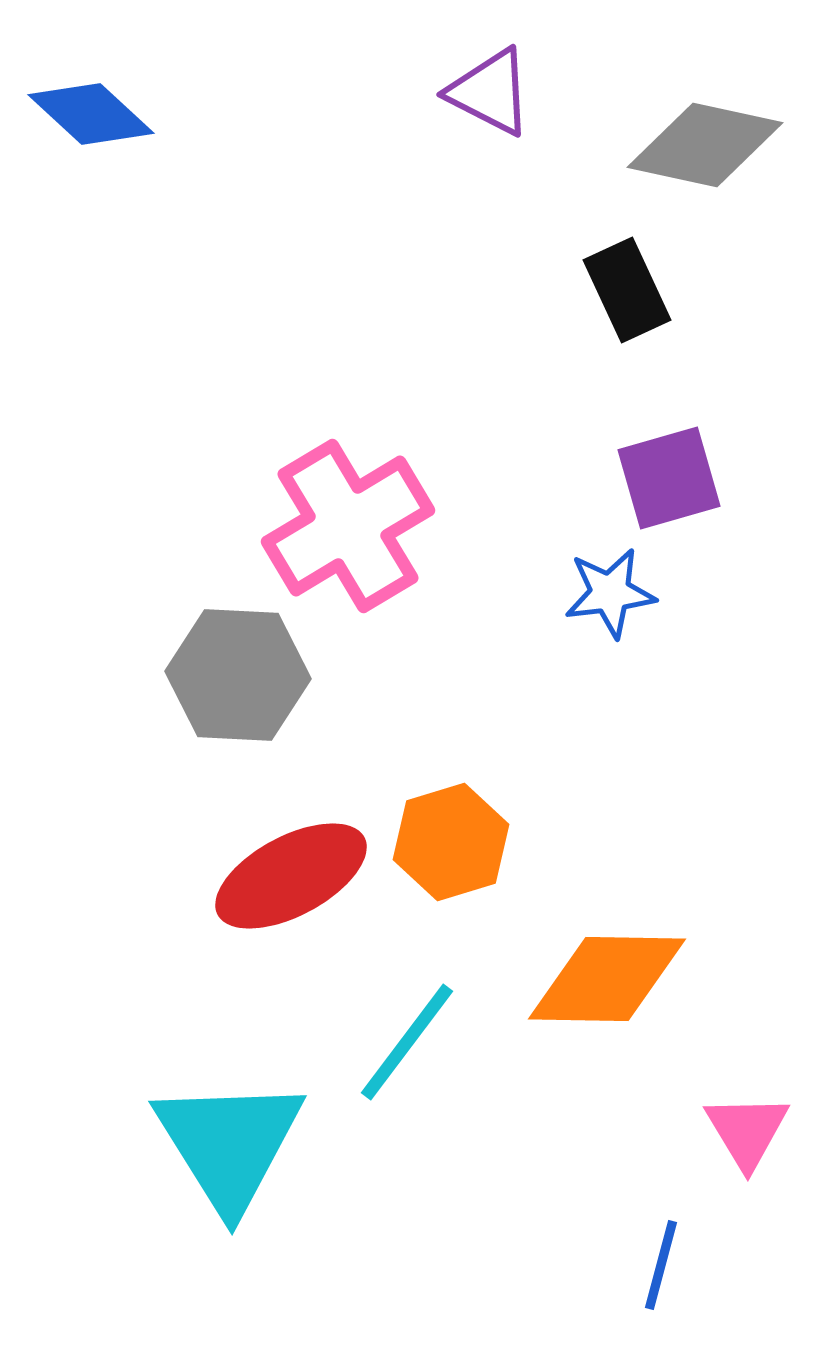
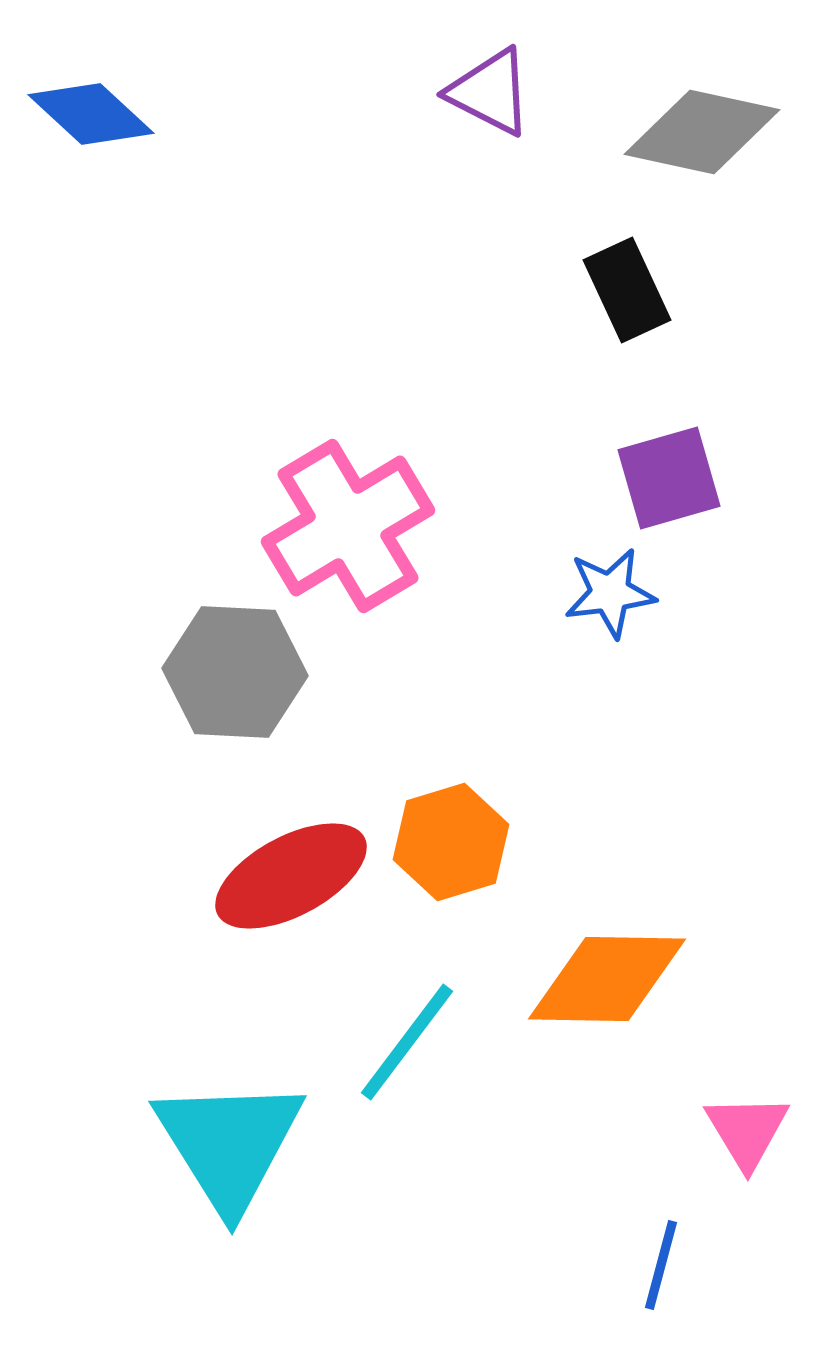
gray diamond: moved 3 px left, 13 px up
gray hexagon: moved 3 px left, 3 px up
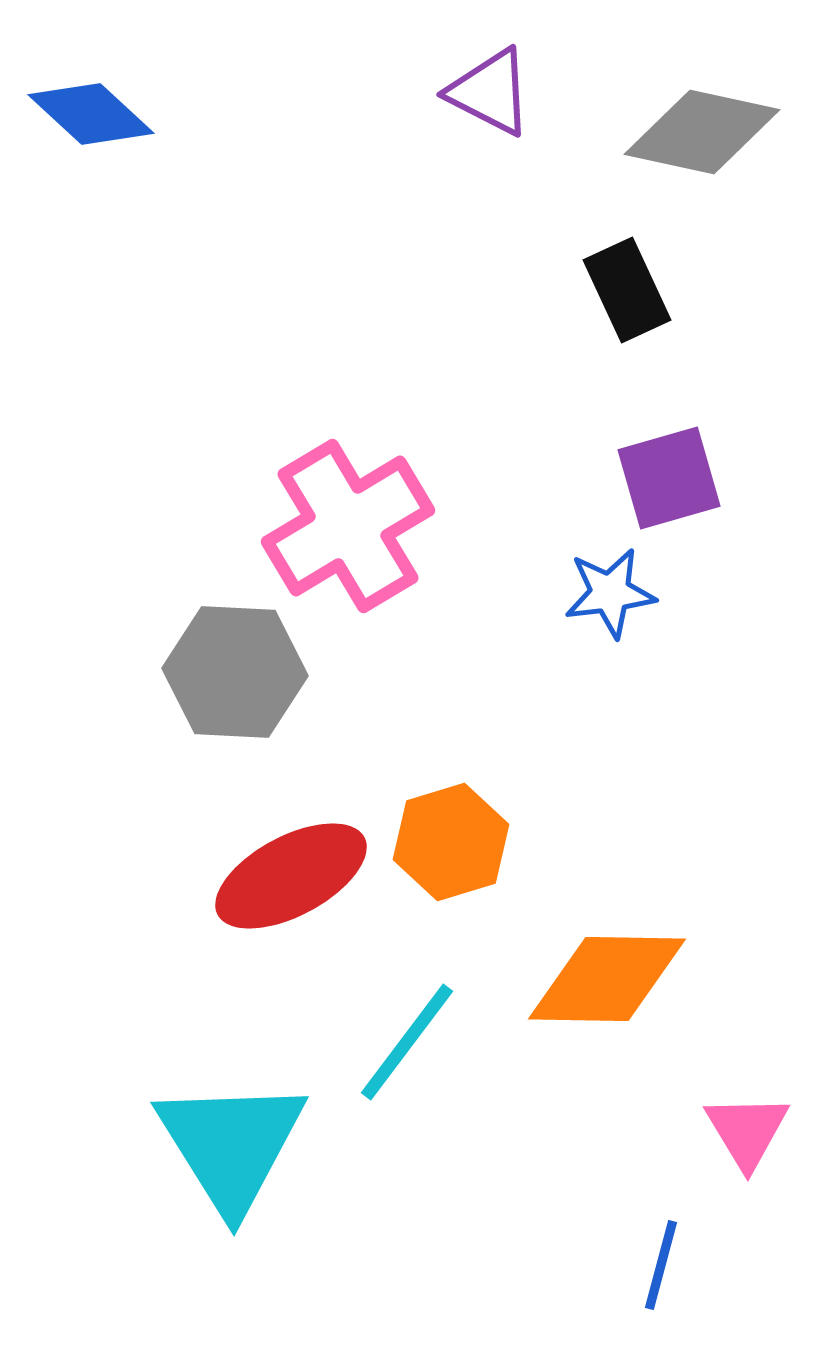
cyan triangle: moved 2 px right, 1 px down
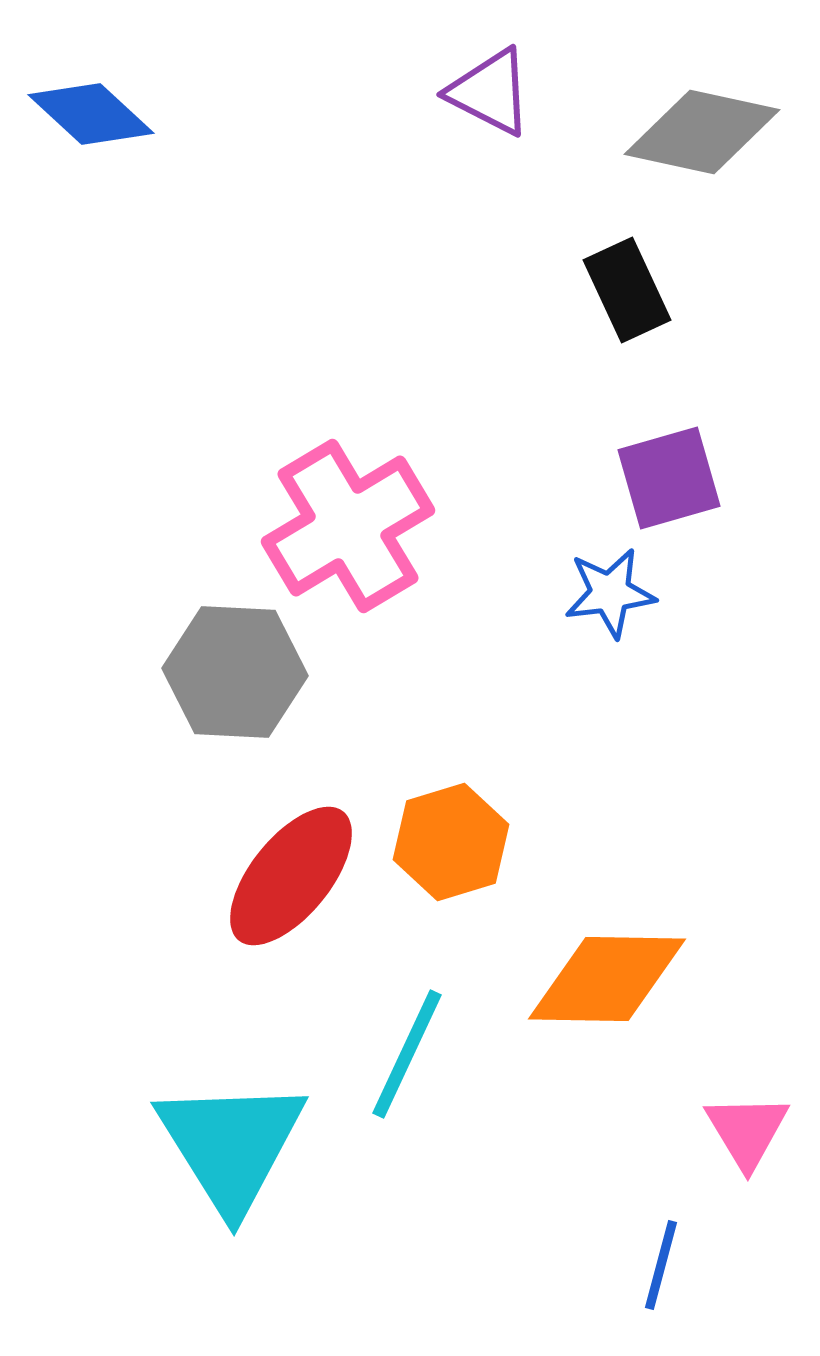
red ellipse: rotated 23 degrees counterclockwise
cyan line: moved 12 px down; rotated 12 degrees counterclockwise
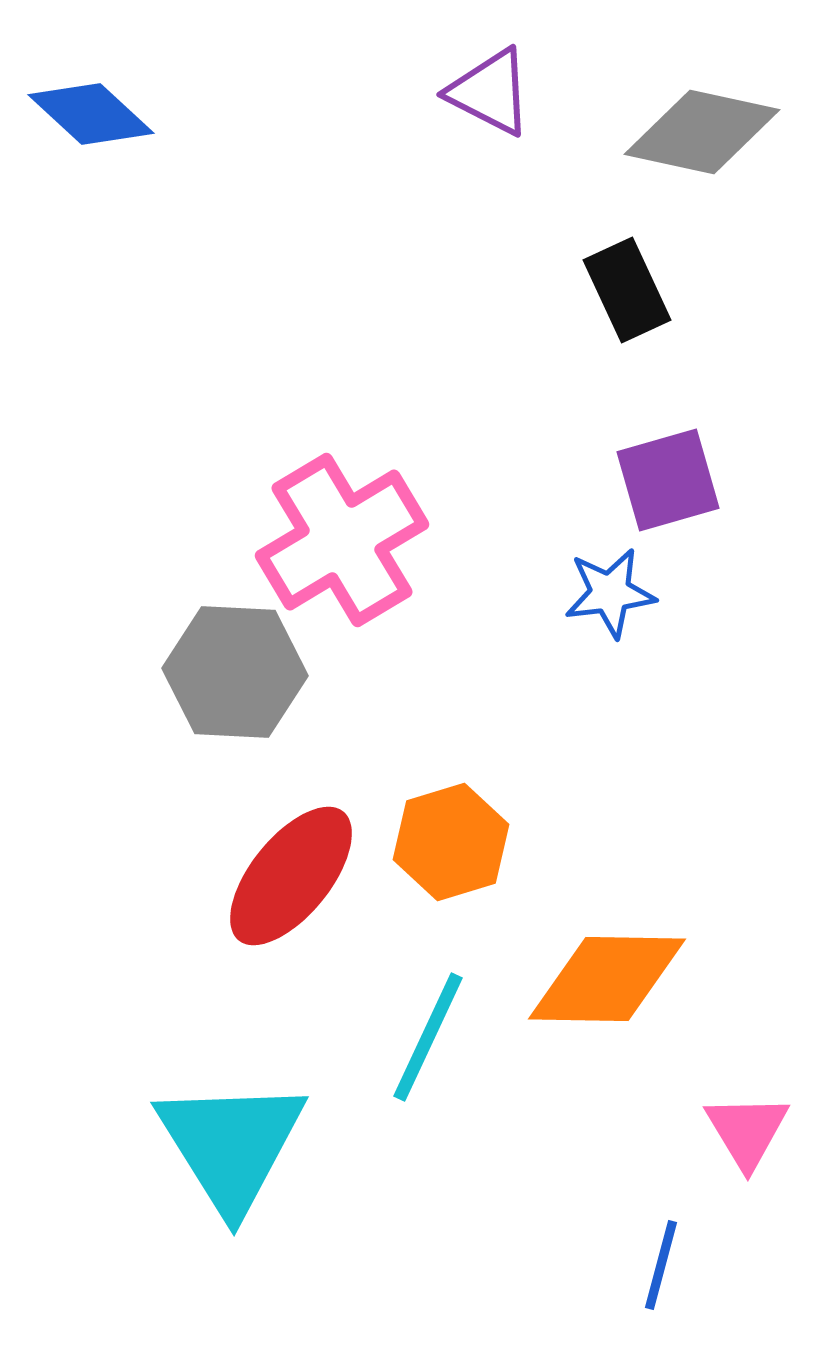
purple square: moved 1 px left, 2 px down
pink cross: moved 6 px left, 14 px down
cyan line: moved 21 px right, 17 px up
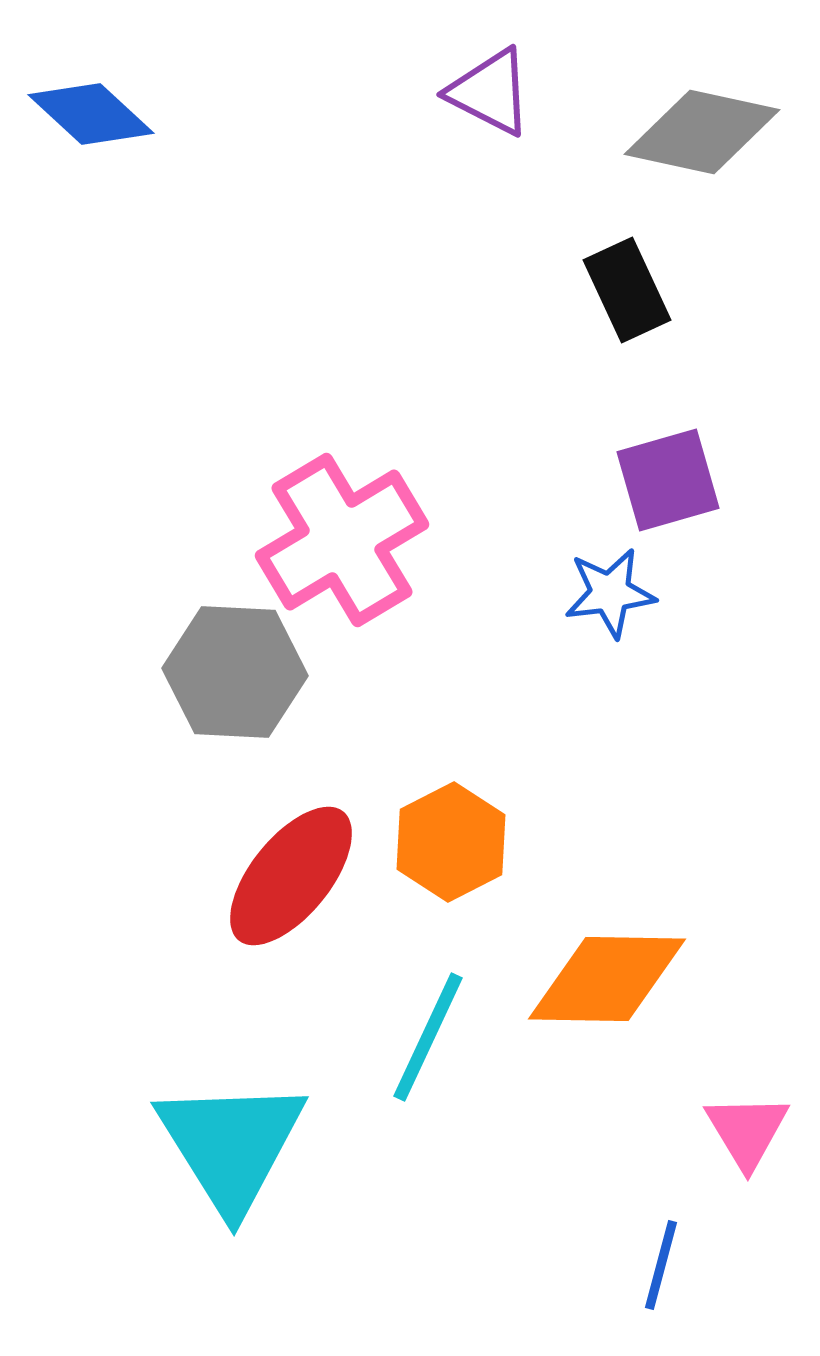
orange hexagon: rotated 10 degrees counterclockwise
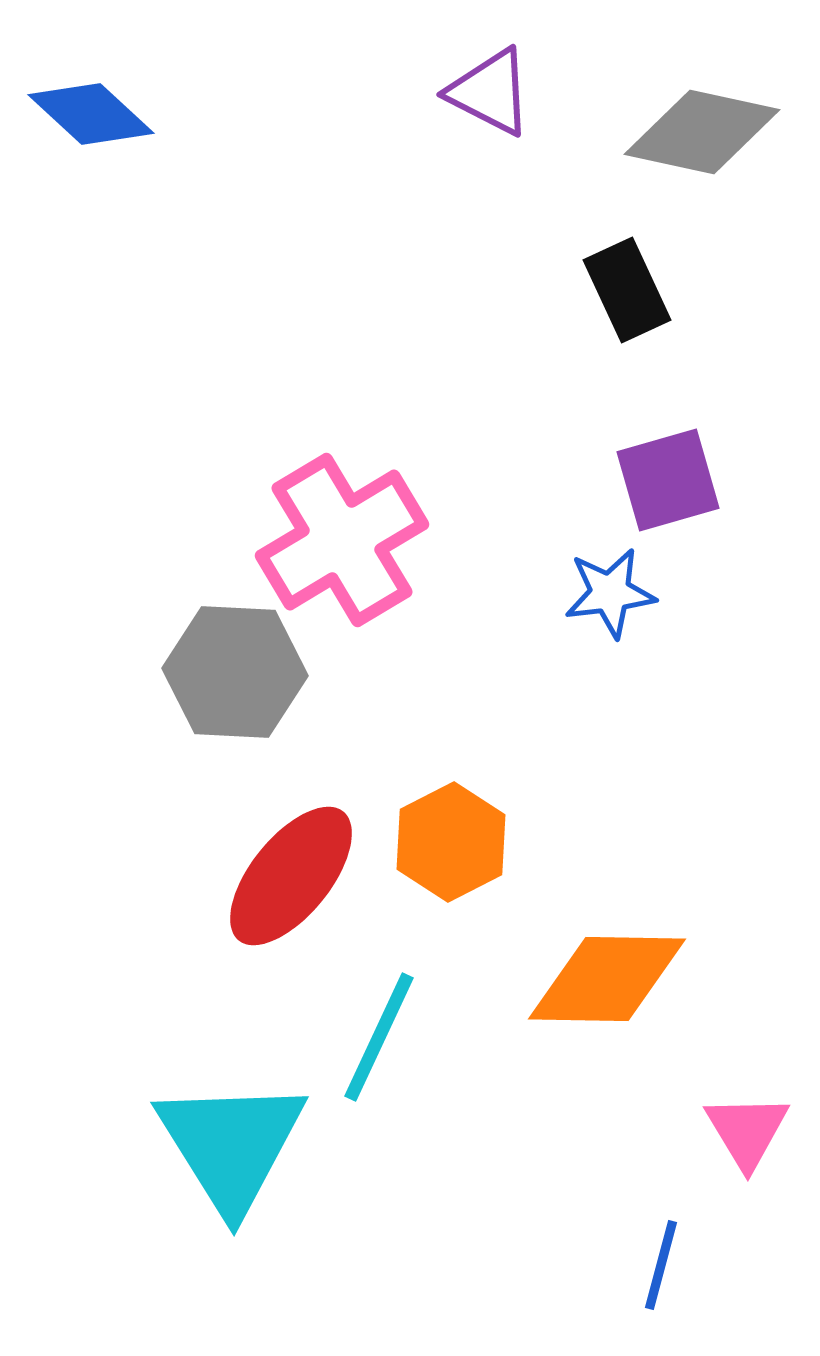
cyan line: moved 49 px left
